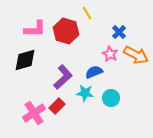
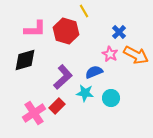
yellow line: moved 3 px left, 2 px up
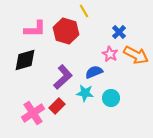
pink cross: moved 1 px left
